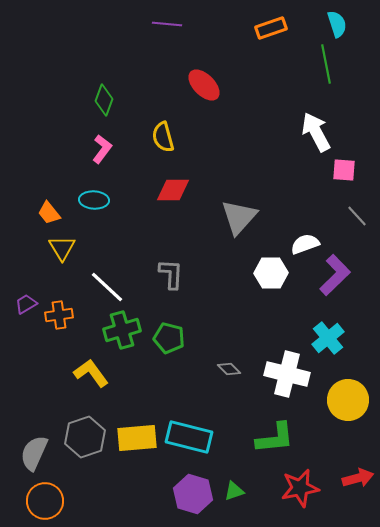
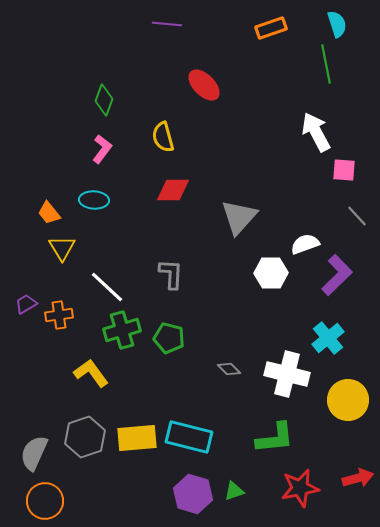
purple L-shape: moved 2 px right
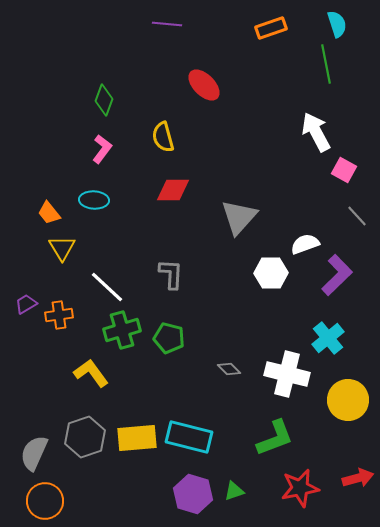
pink square: rotated 25 degrees clockwise
green L-shape: rotated 15 degrees counterclockwise
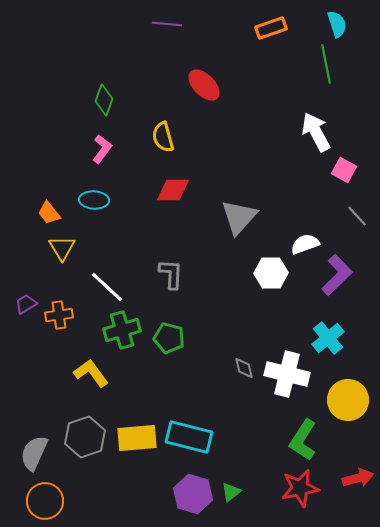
gray diamond: moved 15 px right, 1 px up; rotated 30 degrees clockwise
green L-shape: moved 28 px right, 2 px down; rotated 144 degrees clockwise
green triangle: moved 3 px left, 1 px down; rotated 20 degrees counterclockwise
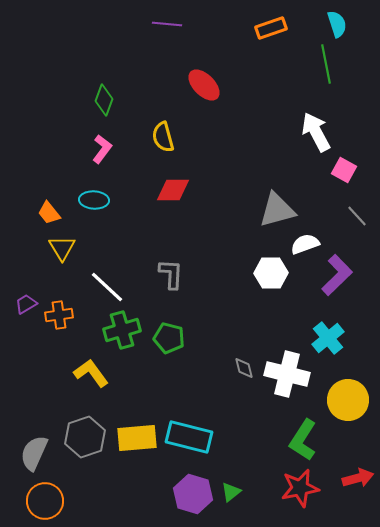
gray triangle: moved 38 px right, 7 px up; rotated 33 degrees clockwise
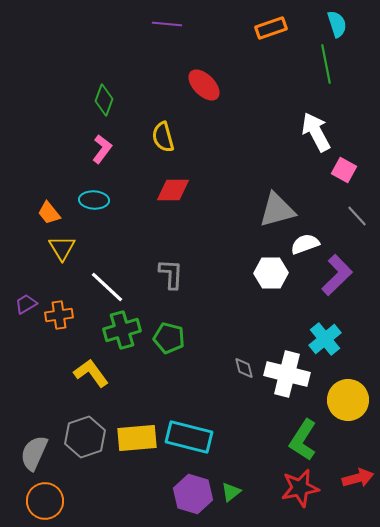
cyan cross: moved 3 px left, 1 px down
